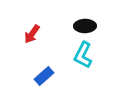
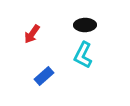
black ellipse: moved 1 px up
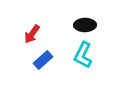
blue rectangle: moved 1 px left, 16 px up
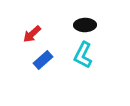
red arrow: rotated 12 degrees clockwise
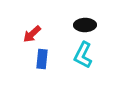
blue rectangle: moved 1 px left, 1 px up; rotated 42 degrees counterclockwise
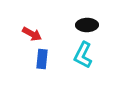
black ellipse: moved 2 px right
red arrow: rotated 108 degrees counterclockwise
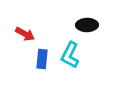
red arrow: moved 7 px left
cyan L-shape: moved 13 px left
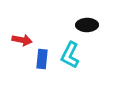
red arrow: moved 3 px left, 6 px down; rotated 18 degrees counterclockwise
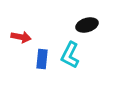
black ellipse: rotated 15 degrees counterclockwise
red arrow: moved 1 px left, 3 px up
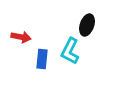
black ellipse: rotated 55 degrees counterclockwise
cyan L-shape: moved 4 px up
